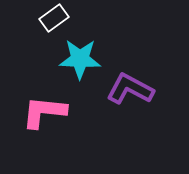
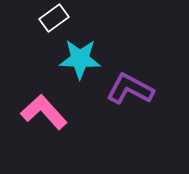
pink L-shape: rotated 42 degrees clockwise
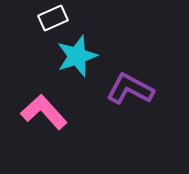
white rectangle: moved 1 px left; rotated 12 degrees clockwise
cyan star: moved 3 px left, 3 px up; rotated 21 degrees counterclockwise
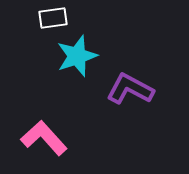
white rectangle: rotated 16 degrees clockwise
pink L-shape: moved 26 px down
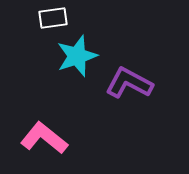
purple L-shape: moved 1 px left, 6 px up
pink L-shape: rotated 9 degrees counterclockwise
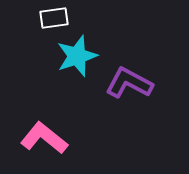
white rectangle: moved 1 px right
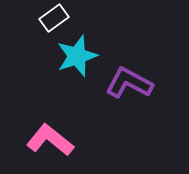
white rectangle: rotated 28 degrees counterclockwise
pink L-shape: moved 6 px right, 2 px down
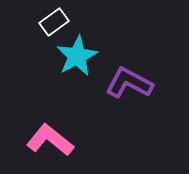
white rectangle: moved 4 px down
cyan star: rotated 9 degrees counterclockwise
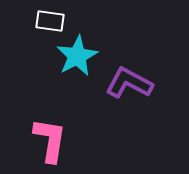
white rectangle: moved 4 px left, 1 px up; rotated 44 degrees clockwise
pink L-shape: rotated 60 degrees clockwise
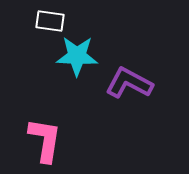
cyan star: rotated 30 degrees clockwise
pink L-shape: moved 5 px left
